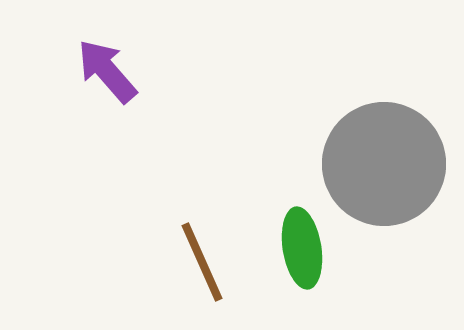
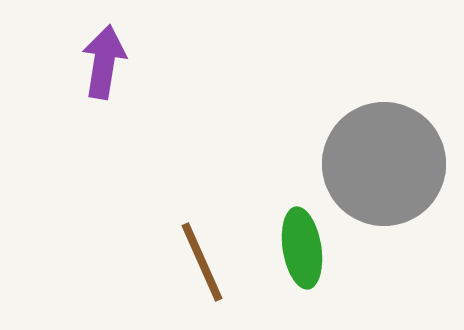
purple arrow: moved 3 px left, 9 px up; rotated 50 degrees clockwise
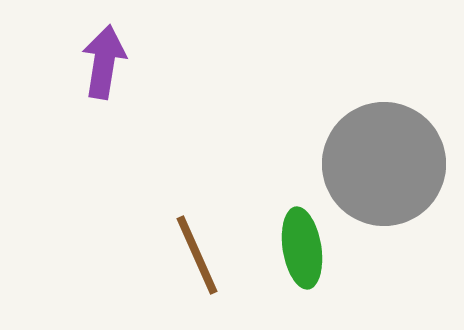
brown line: moved 5 px left, 7 px up
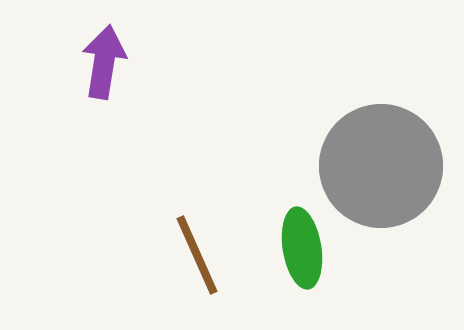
gray circle: moved 3 px left, 2 px down
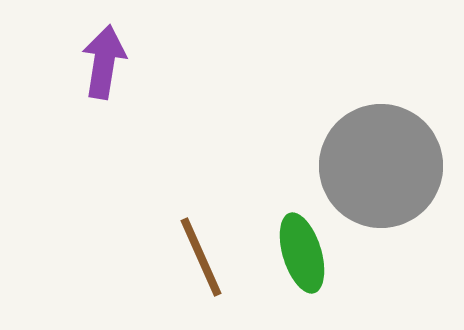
green ellipse: moved 5 px down; rotated 8 degrees counterclockwise
brown line: moved 4 px right, 2 px down
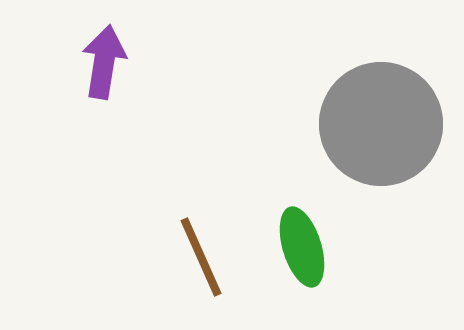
gray circle: moved 42 px up
green ellipse: moved 6 px up
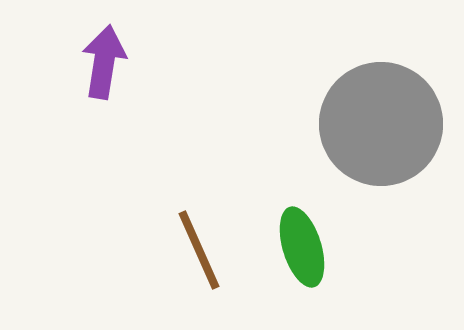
brown line: moved 2 px left, 7 px up
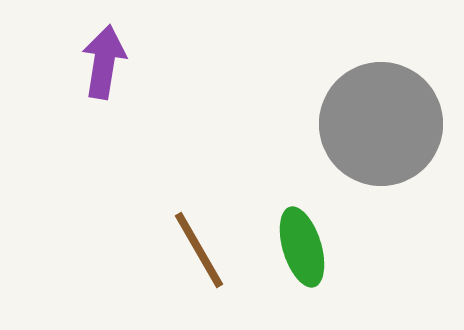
brown line: rotated 6 degrees counterclockwise
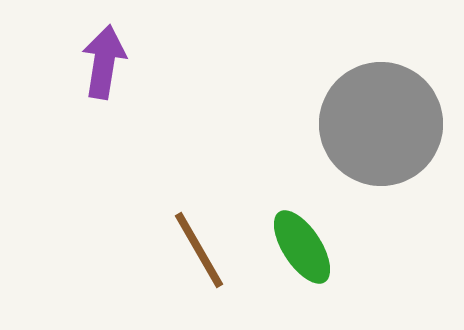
green ellipse: rotated 16 degrees counterclockwise
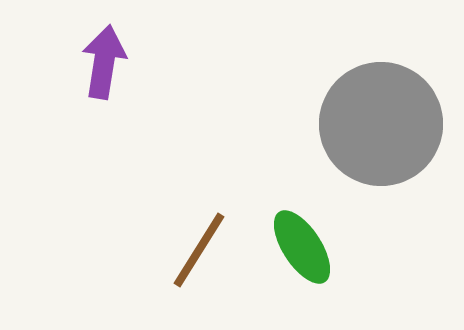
brown line: rotated 62 degrees clockwise
